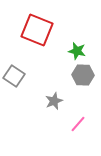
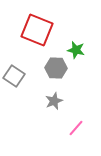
green star: moved 1 px left, 1 px up
gray hexagon: moved 27 px left, 7 px up
pink line: moved 2 px left, 4 px down
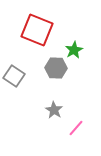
green star: moved 2 px left; rotated 30 degrees clockwise
gray star: moved 9 px down; rotated 18 degrees counterclockwise
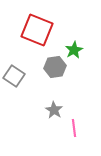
gray hexagon: moved 1 px left, 1 px up; rotated 10 degrees counterclockwise
pink line: moved 2 px left; rotated 48 degrees counterclockwise
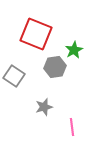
red square: moved 1 px left, 4 px down
gray star: moved 10 px left, 3 px up; rotated 24 degrees clockwise
pink line: moved 2 px left, 1 px up
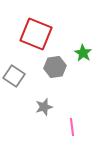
green star: moved 9 px right, 3 px down; rotated 12 degrees counterclockwise
